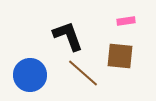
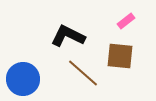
pink rectangle: rotated 30 degrees counterclockwise
black L-shape: rotated 44 degrees counterclockwise
blue circle: moved 7 px left, 4 px down
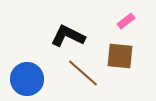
blue circle: moved 4 px right
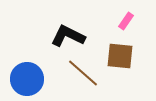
pink rectangle: rotated 18 degrees counterclockwise
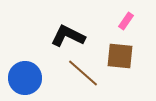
blue circle: moved 2 px left, 1 px up
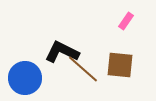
black L-shape: moved 6 px left, 16 px down
brown square: moved 9 px down
brown line: moved 4 px up
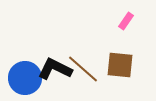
black L-shape: moved 7 px left, 17 px down
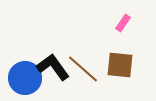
pink rectangle: moved 3 px left, 2 px down
black L-shape: moved 2 px left, 2 px up; rotated 28 degrees clockwise
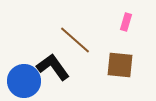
pink rectangle: moved 3 px right, 1 px up; rotated 18 degrees counterclockwise
brown line: moved 8 px left, 29 px up
blue circle: moved 1 px left, 3 px down
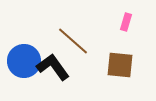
brown line: moved 2 px left, 1 px down
blue circle: moved 20 px up
